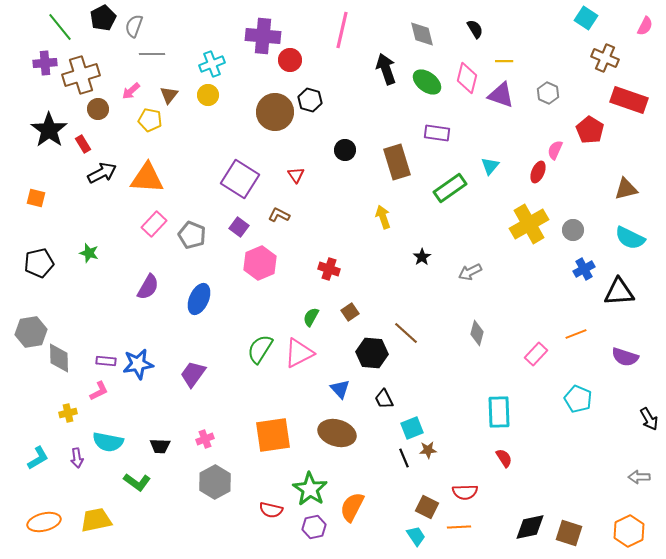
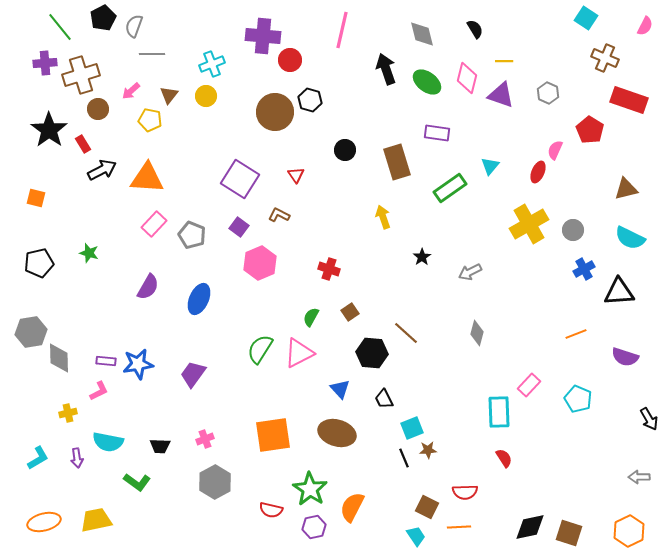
yellow circle at (208, 95): moved 2 px left, 1 px down
black arrow at (102, 173): moved 3 px up
pink rectangle at (536, 354): moved 7 px left, 31 px down
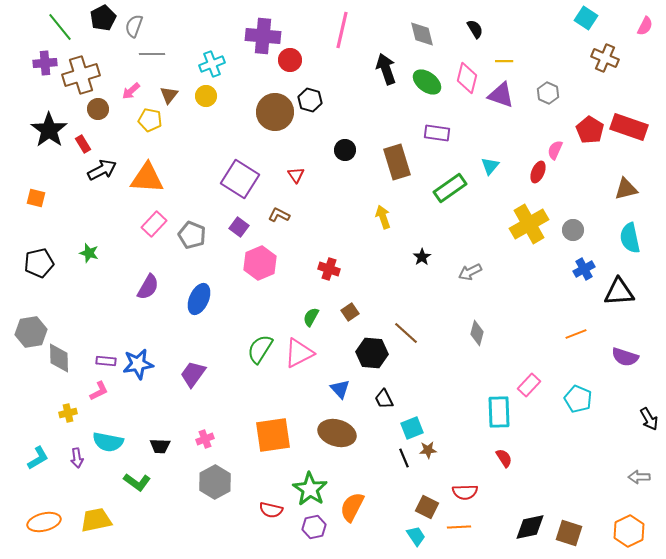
red rectangle at (629, 100): moved 27 px down
cyan semicircle at (630, 238): rotated 52 degrees clockwise
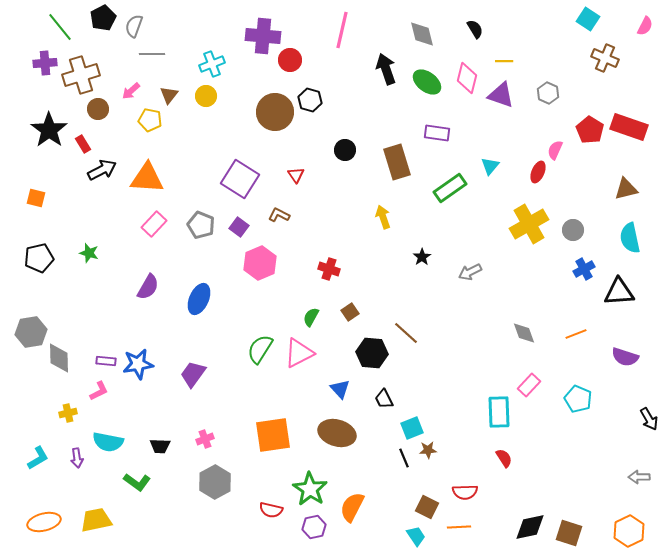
cyan square at (586, 18): moved 2 px right, 1 px down
gray pentagon at (192, 235): moved 9 px right, 10 px up
black pentagon at (39, 263): moved 5 px up
gray diamond at (477, 333): moved 47 px right; rotated 35 degrees counterclockwise
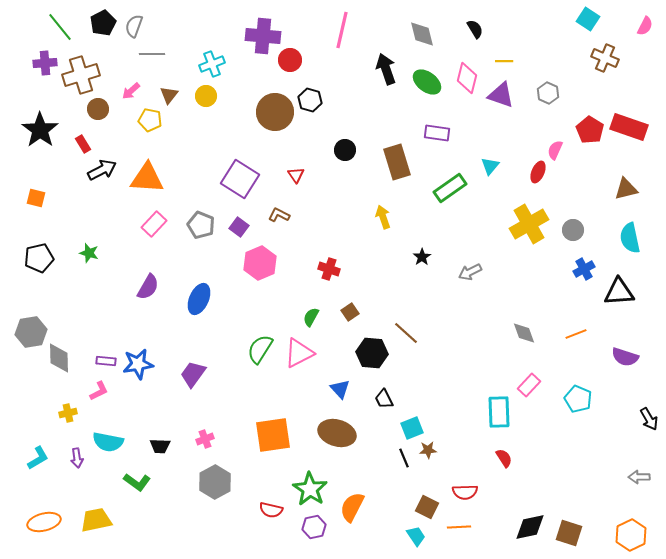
black pentagon at (103, 18): moved 5 px down
black star at (49, 130): moved 9 px left
orange hexagon at (629, 531): moved 2 px right, 4 px down
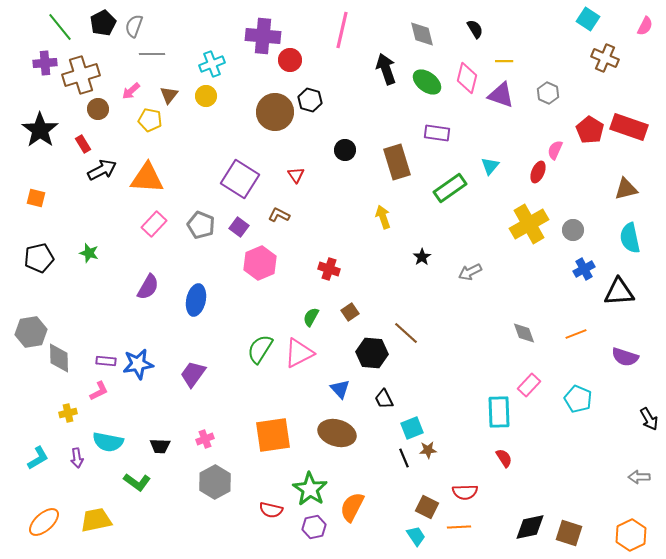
blue ellipse at (199, 299): moved 3 px left, 1 px down; rotated 12 degrees counterclockwise
orange ellipse at (44, 522): rotated 28 degrees counterclockwise
